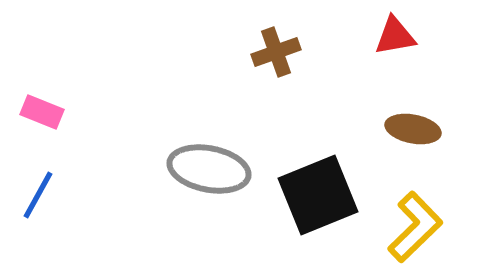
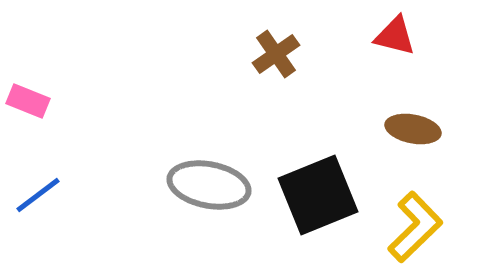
red triangle: rotated 24 degrees clockwise
brown cross: moved 2 px down; rotated 15 degrees counterclockwise
pink rectangle: moved 14 px left, 11 px up
gray ellipse: moved 16 px down
blue line: rotated 24 degrees clockwise
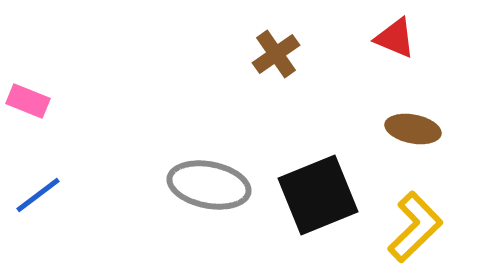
red triangle: moved 2 px down; rotated 9 degrees clockwise
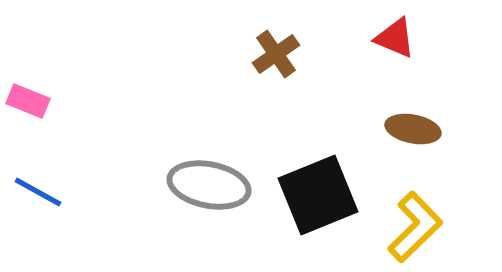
blue line: moved 3 px up; rotated 66 degrees clockwise
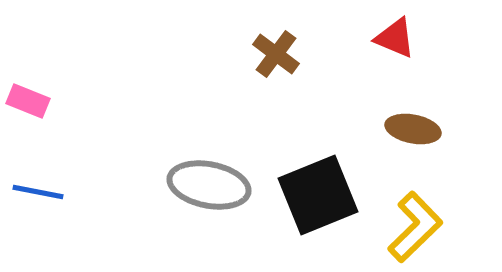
brown cross: rotated 18 degrees counterclockwise
blue line: rotated 18 degrees counterclockwise
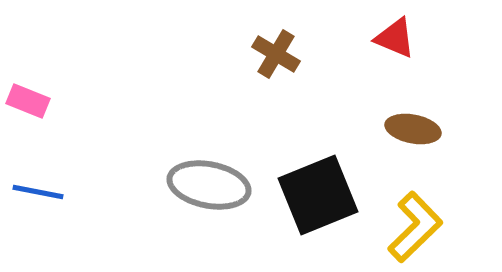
brown cross: rotated 6 degrees counterclockwise
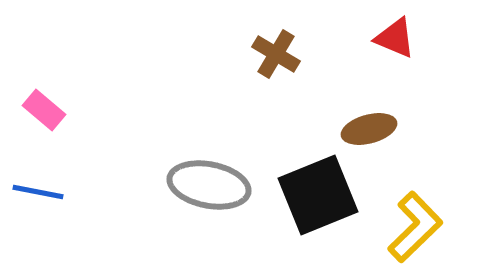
pink rectangle: moved 16 px right, 9 px down; rotated 18 degrees clockwise
brown ellipse: moved 44 px left; rotated 26 degrees counterclockwise
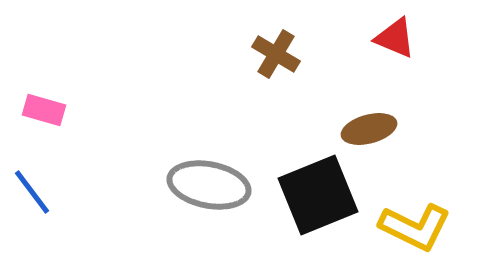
pink rectangle: rotated 24 degrees counterclockwise
blue line: moved 6 px left; rotated 42 degrees clockwise
yellow L-shape: rotated 70 degrees clockwise
